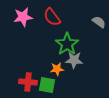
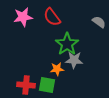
red cross: moved 2 px left, 3 px down
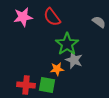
gray star: rotated 18 degrees clockwise
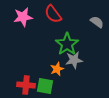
red semicircle: moved 1 px right, 3 px up
gray semicircle: moved 2 px left
gray star: rotated 30 degrees counterclockwise
orange star: rotated 16 degrees counterclockwise
green square: moved 2 px left, 1 px down
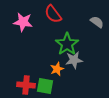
pink star: moved 5 px down; rotated 18 degrees clockwise
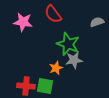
gray semicircle: rotated 56 degrees counterclockwise
green star: moved 1 px right; rotated 15 degrees counterclockwise
orange star: moved 1 px left, 1 px up
red cross: moved 1 px down
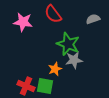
gray semicircle: moved 4 px left, 3 px up
orange star: moved 1 px left, 1 px down
red cross: rotated 18 degrees clockwise
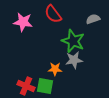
green star: moved 5 px right, 3 px up
orange star: rotated 24 degrees clockwise
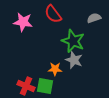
gray semicircle: moved 1 px right, 1 px up
gray star: rotated 30 degrees clockwise
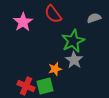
pink star: rotated 30 degrees clockwise
green star: rotated 25 degrees clockwise
gray star: rotated 12 degrees clockwise
orange star: rotated 16 degrees counterclockwise
green square: rotated 24 degrees counterclockwise
